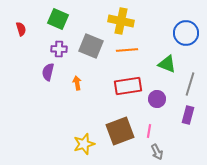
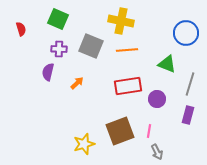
orange arrow: rotated 56 degrees clockwise
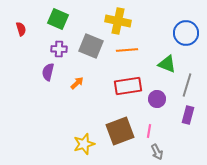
yellow cross: moved 3 px left
gray line: moved 3 px left, 1 px down
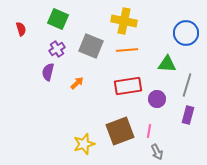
yellow cross: moved 6 px right
purple cross: moved 2 px left; rotated 35 degrees counterclockwise
green triangle: rotated 18 degrees counterclockwise
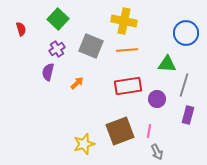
green square: rotated 20 degrees clockwise
gray line: moved 3 px left
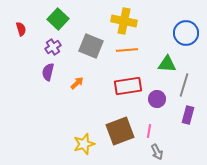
purple cross: moved 4 px left, 2 px up
